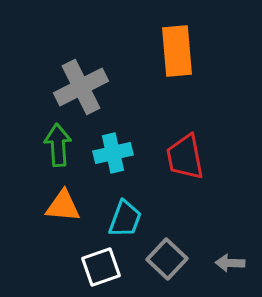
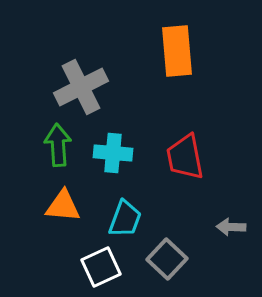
cyan cross: rotated 18 degrees clockwise
gray arrow: moved 1 px right, 36 px up
white square: rotated 6 degrees counterclockwise
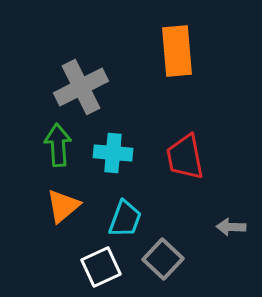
orange triangle: rotated 45 degrees counterclockwise
gray square: moved 4 px left
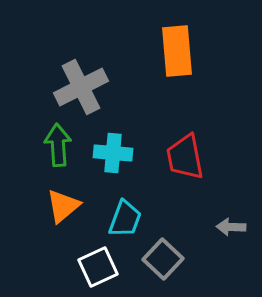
white square: moved 3 px left
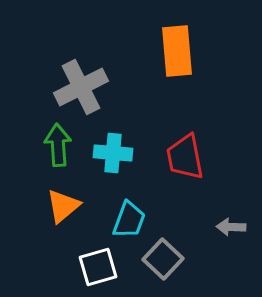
cyan trapezoid: moved 4 px right, 1 px down
white square: rotated 9 degrees clockwise
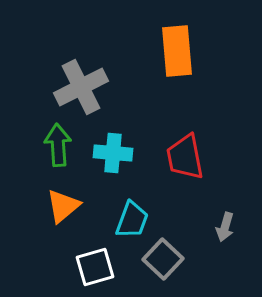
cyan trapezoid: moved 3 px right
gray arrow: moved 6 px left; rotated 76 degrees counterclockwise
white square: moved 3 px left
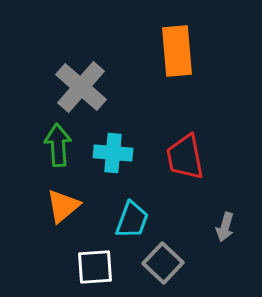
gray cross: rotated 22 degrees counterclockwise
gray square: moved 4 px down
white square: rotated 12 degrees clockwise
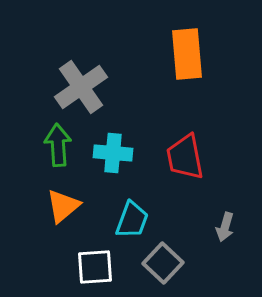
orange rectangle: moved 10 px right, 3 px down
gray cross: rotated 14 degrees clockwise
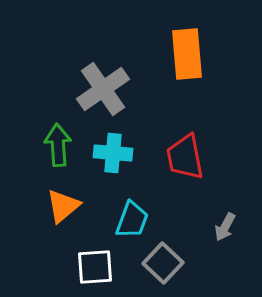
gray cross: moved 22 px right, 2 px down
gray arrow: rotated 12 degrees clockwise
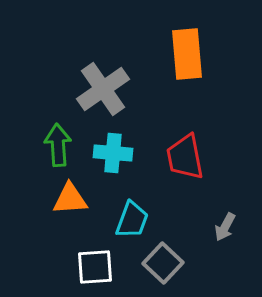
orange triangle: moved 7 px right, 7 px up; rotated 36 degrees clockwise
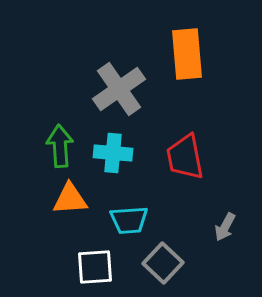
gray cross: moved 16 px right
green arrow: moved 2 px right, 1 px down
cyan trapezoid: moved 3 px left; rotated 66 degrees clockwise
